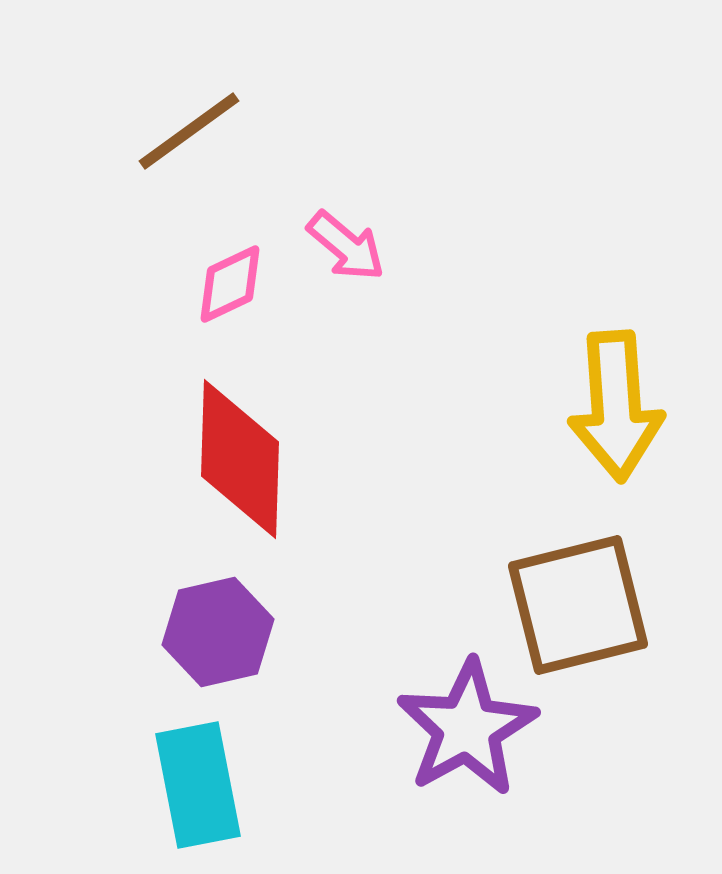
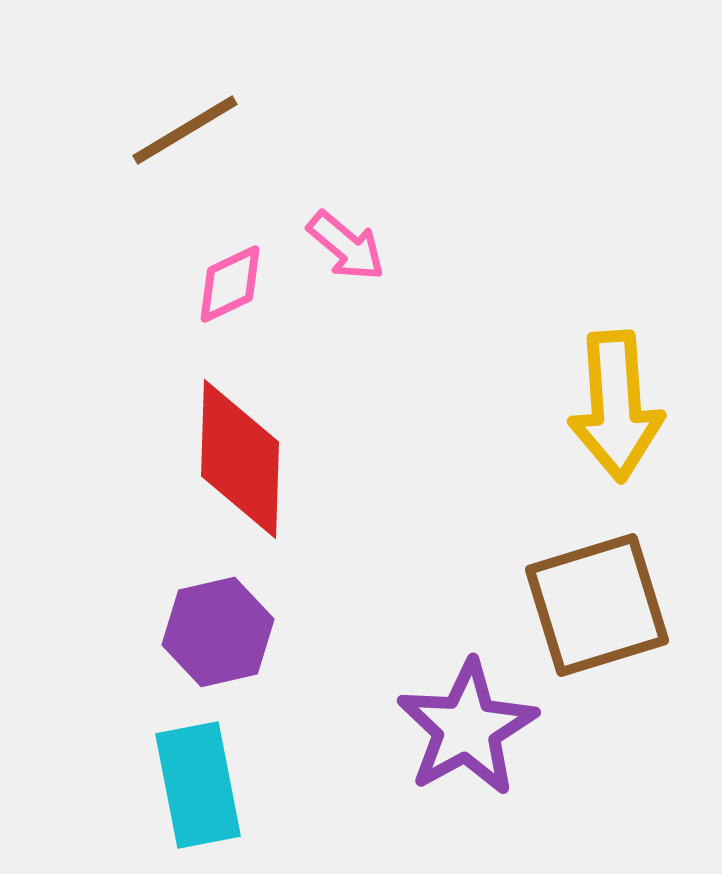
brown line: moved 4 px left, 1 px up; rotated 5 degrees clockwise
brown square: moved 19 px right; rotated 3 degrees counterclockwise
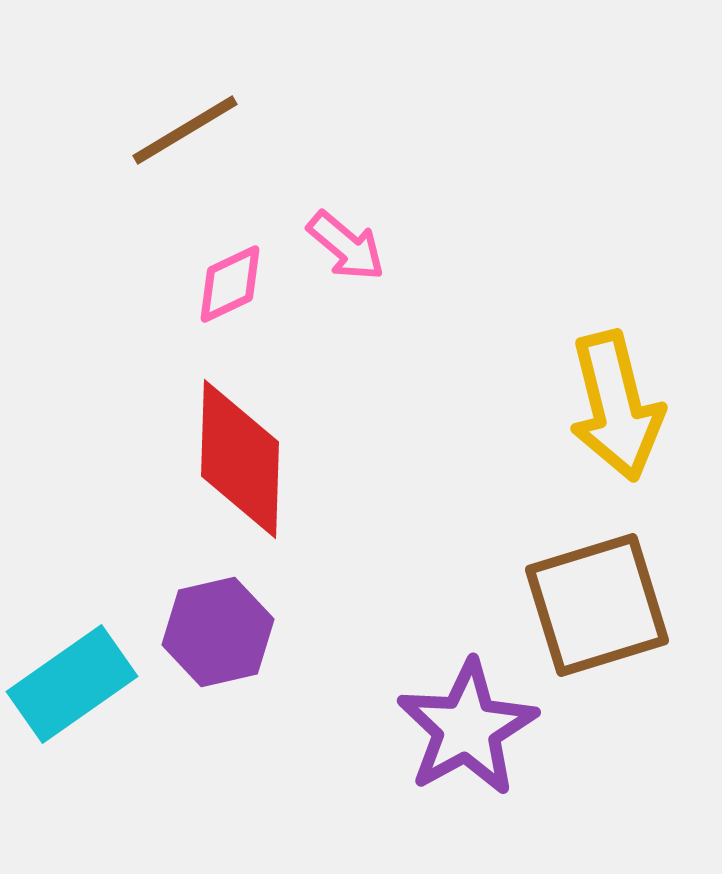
yellow arrow: rotated 10 degrees counterclockwise
cyan rectangle: moved 126 px left, 101 px up; rotated 66 degrees clockwise
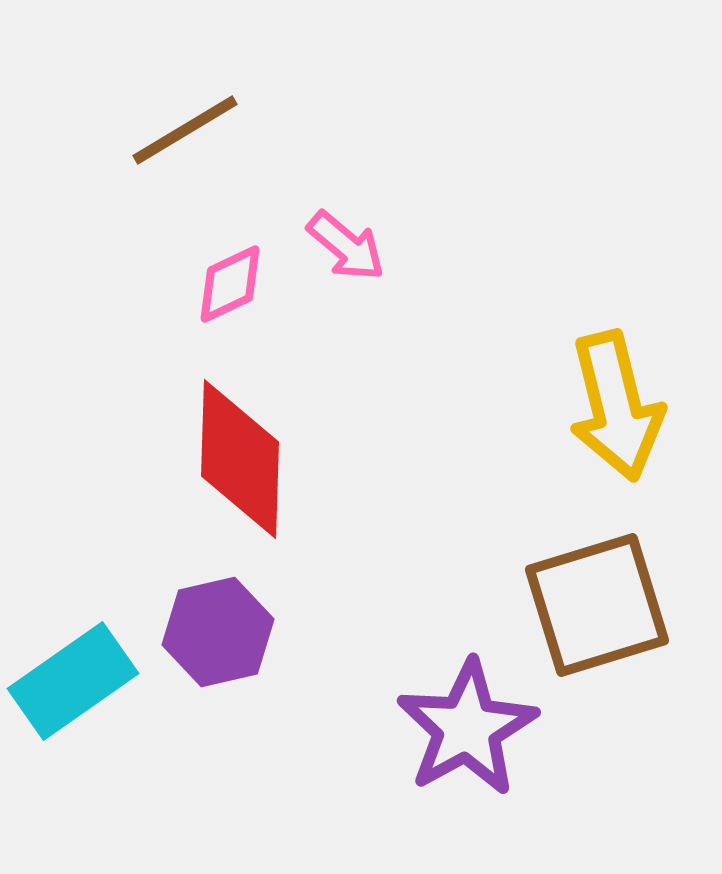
cyan rectangle: moved 1 px right, 3 px up
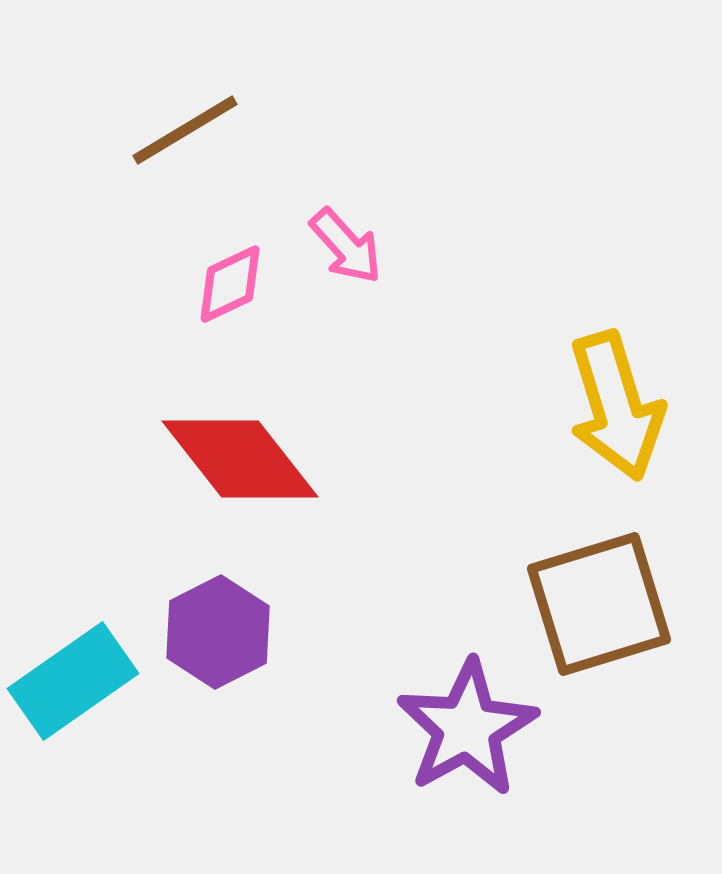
pink arrow: rotated 8 degrees clockwise
yellow arrow: rotated 3 degrees counterclockwise
red diamond: rotated 40 degrees counterclockwise
brown square: moved 2 px right, 1 px up
purple hexagon: rotated 14 degrees counterclockwise
